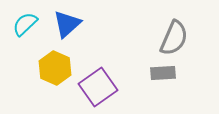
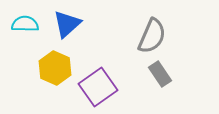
cyan semicircle: rotated 44 degrees clockwise
gray semicircle: moved 22 px left, 2 px up
gray rectangle: moved 3 px left, 1 px down; rotated 60 degrees clockwise
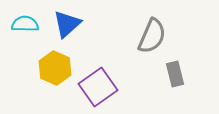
gray rectangle: moved 15 px right; rotated 20 degrees clockwise
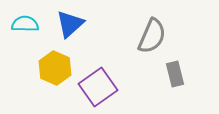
blue triangle: moved 3 px right
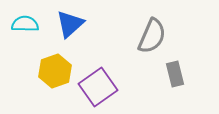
yellow hexagon: moved 3 px down; rotated 16 degrees clockwise
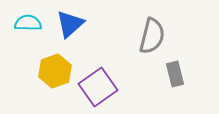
cyan semicircle: moved 3 px right, 1 px up
gray semicircle: rotated 9 degrees counterclockwise
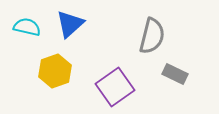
cyan semicircle: moved 1 px left, 4 px down; rotated 12 degrees clockwise
gray rectangle: rotated 50 degrees counterclockwise
purple square: moved 17 px right
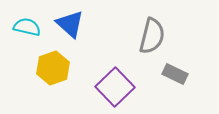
blue triangle: rotated 36 degrees counterclockwise
yellow hexagon: moved 2 px left, 3 px up
purple square: rotated 9 degrees counterclockwise
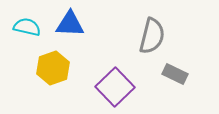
blue triangle: rotated 40 degrees counterclockwise
